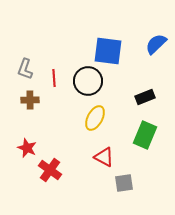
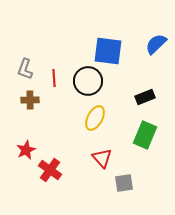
red star: moved 1 px left, 2 px down; rotated 24 degrees clockwise
red triangle: moved 2 px left, 1 px down; rotated 20 degrees clockwise
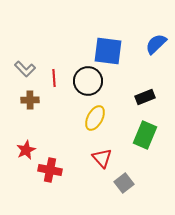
gray L-shape: rotated 65 degrees counterclockwise
red cross: rotated 25 degrees counterclockwise
gray square: rotated 30 degrees counterclockwise
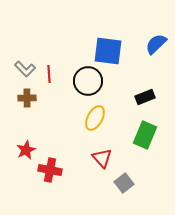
red line: moved 5 px left, 4 px up
brown cross: moved 3 px left, 2 px up
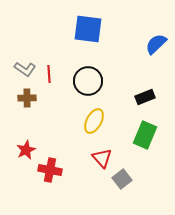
blue square: moved 20 px left, 22 px up
gray L-shape: rotated 10 degrees counterclockwise
yellow ellipse: moved 1 px left, 3 px down
gray square: moved 2 px left, 4 px up
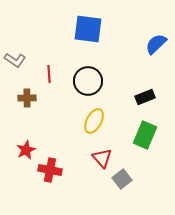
gray L-shape: moved 10 px left, 9 px up
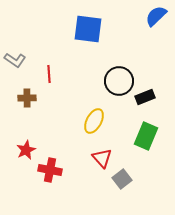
blue semicircle: moved 28 px up
black circle: moved 31 px right
green rectangle: moved 1 px right, 1 px down
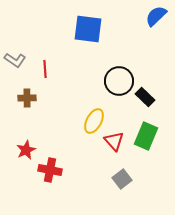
red line: moved 4 px left, 5 px up
black rectangle: rotated 66 degrees clockwise
red triangle: moved 12 px right, 17 px up
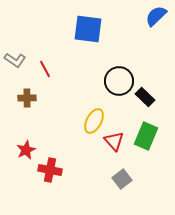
red line: rotated 24 degrees counterclockwise
